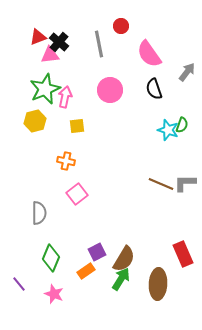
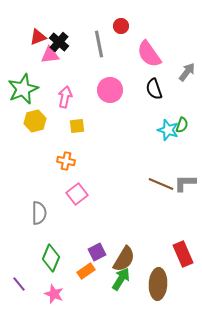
green star: moved 22 px left
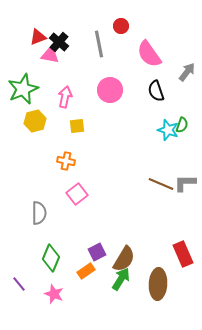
pink triangle: rotated 18 degrees clockwise
black semicircle: moved 2 px right, 2 px down
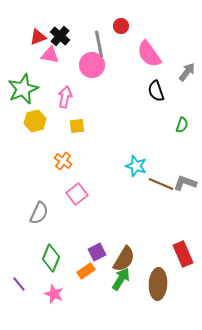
black cross: moved 1 px right, 6 px up
pink circle: moved 18 px left, 25 px up
cyan star: moved 32 px left, 36 px down
orange cross: moved 3 px left; rotated 24 degrees clockwise
gray L-shape: rotated 20 degrees clockwise
gray semicircle: rotated 25 degrees clockwise
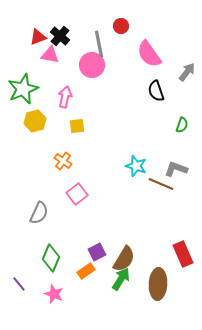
gray L-shape: moved 9 px left, 14 px up
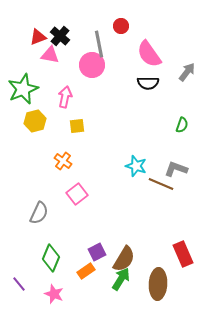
black semicircle: moved 8 px left, 8 px up; rotated 70 degrees counterclockwise
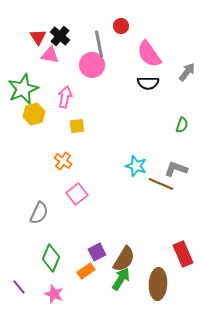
red triangle: rotated 42 degrees counterclockwise
yellow hexagon: moved 1 px left, 7 px up
purple line: moved 3 px down
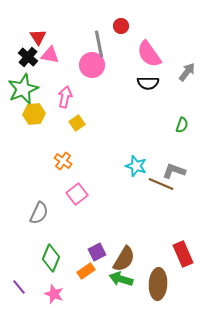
black cross: moved 32 px left, 21 px down
yellow hexagon: rotated 10 degrees clockwise
yellow square: moved 3 px up; rotated 28 degrees counterclockwise
gray L-shape: moved 2 px left, 2 px down
green arrow: rotated 105 degrees counterclockwise
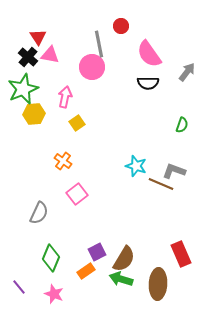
pink circle: moved 2 px down
red rectangle: moved 2 px left
